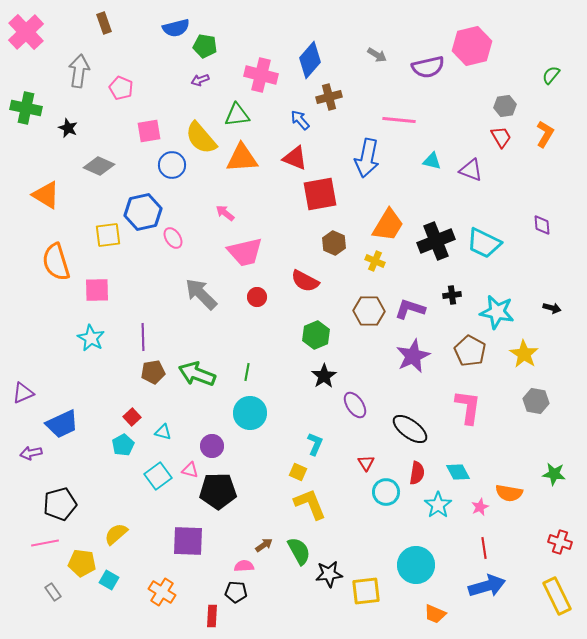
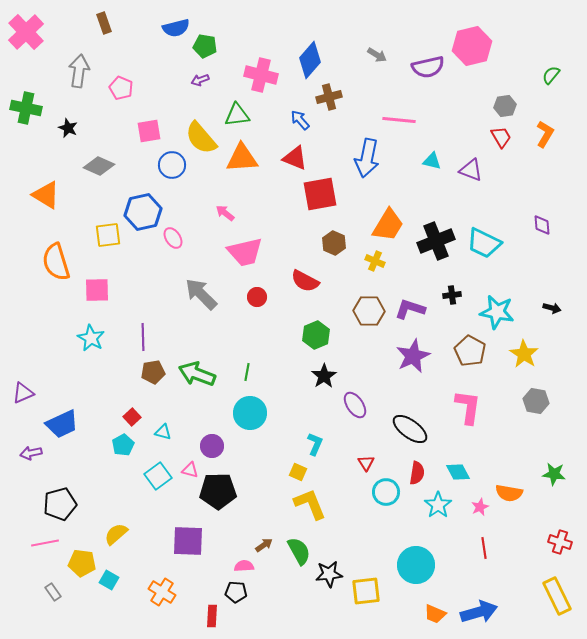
blue arrow at (487, 586): moved 8 px left, 26 px down
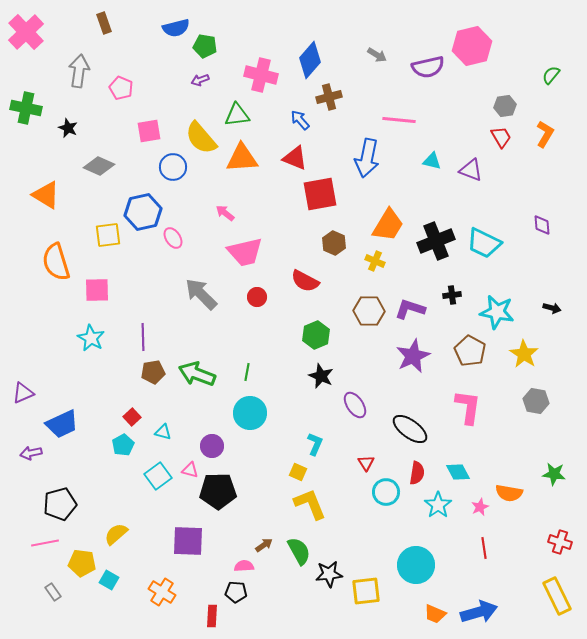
blue circle at (172, 165): moved 1 px right, 2 px down
black star at (324, 376): moved 3 px left; rotated 15 degrees counterclockwise
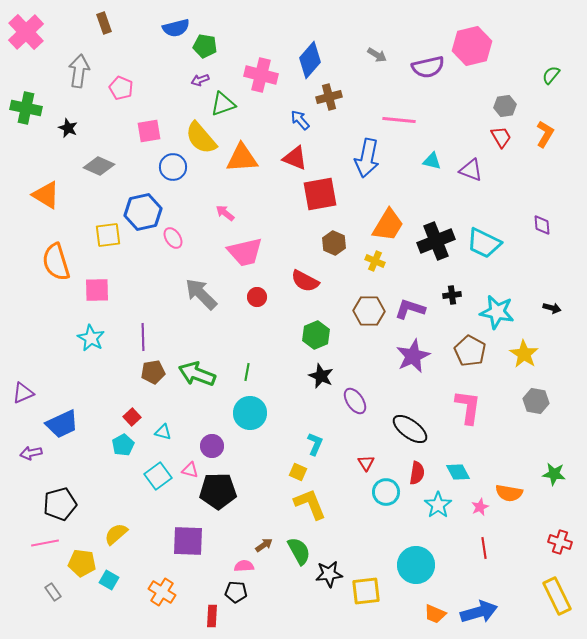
green triangle at (237, 115): moved 14 px left, 11 px up; rotated 12 degrees counterclockwise
purple ellipse at (355, 405): moved 4 px up
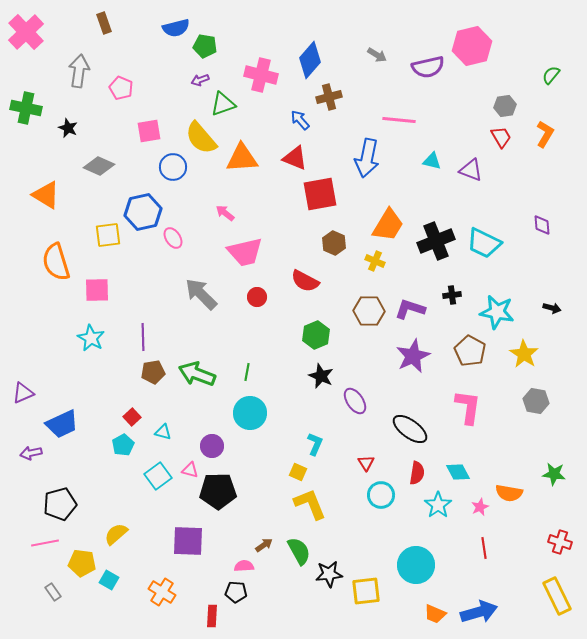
cyan circle at (386, 492): moved 5 px left, 3 px down
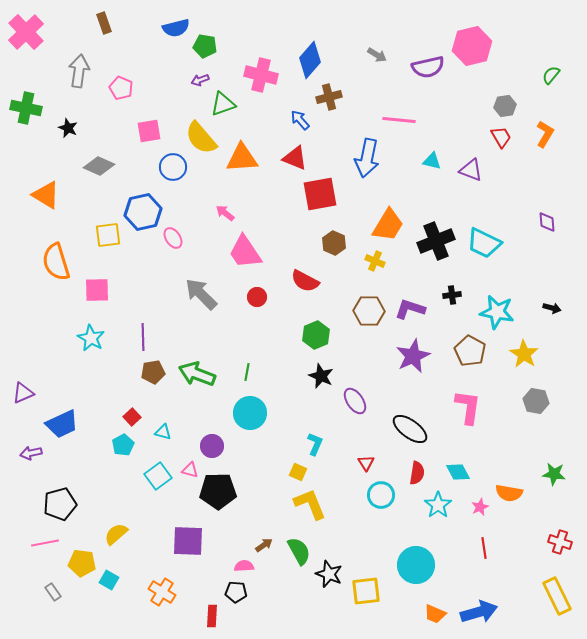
purple diamond at (542, 225): moved 5 px right, 3 px up
pink trapezoid at (245, 252): rotated 69 degrees clockwise
black star at (329, 574): rotated 28 degrees clockwise
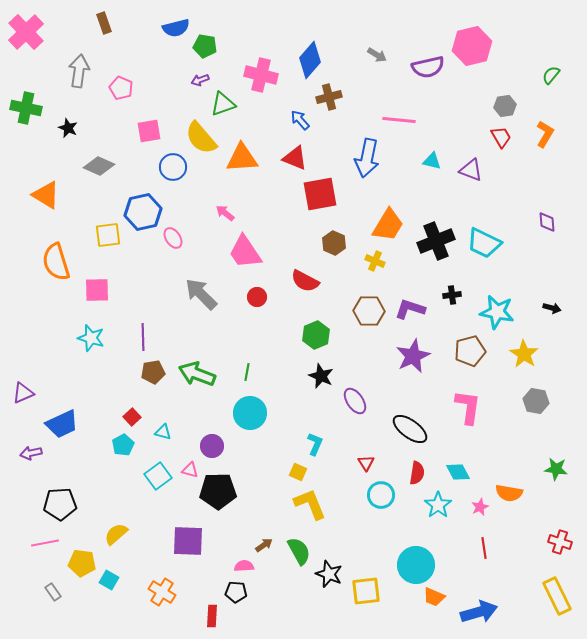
cyan star at (91, 338): rotated 12 degrees counterclockwise
brown pentagon at (470, 351): rotated 28 degrees clockwise
green star at (554, 474): moved 2 px right, 5 px up
black pentagon at (60, 504): rotated 12 degrees clockwise
orange trapezoid at (435, 614): moved 1 px left, 17 px up
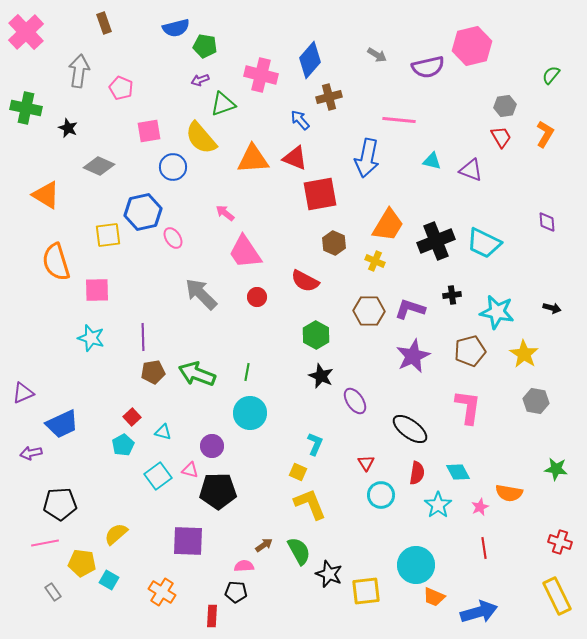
orange triangle at (242, 158): moved 11 px right, 1 px down
green hexagon at (316, 335): rotated 8 degrees counterclockwise
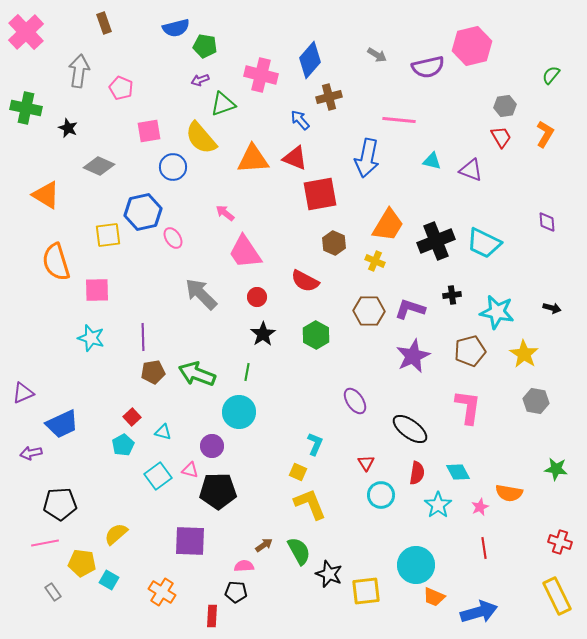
black star at (321, 376): moved 58 px left, 42 px up; rotated 15 degrees clockwise
cyan circle at (250, 413): moved 11 px left, 1 px up
purple square at (188, 541): moved 2 px right
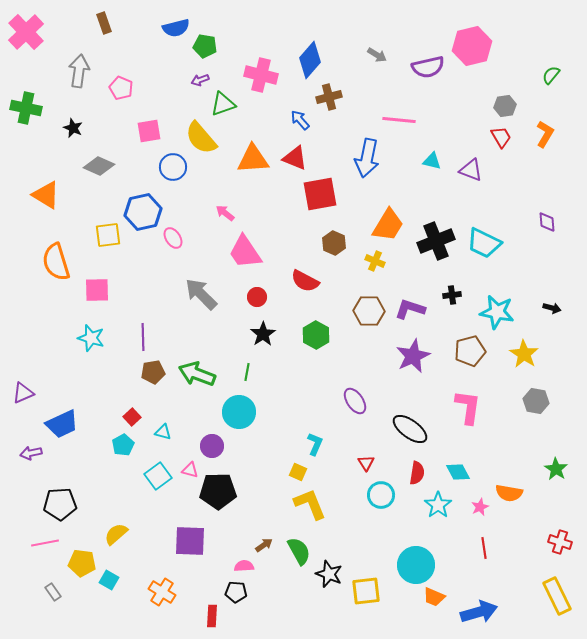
black star at (68, 128): moved 5 px right
green star at (556, 469): rotated 25 degrees clockwise
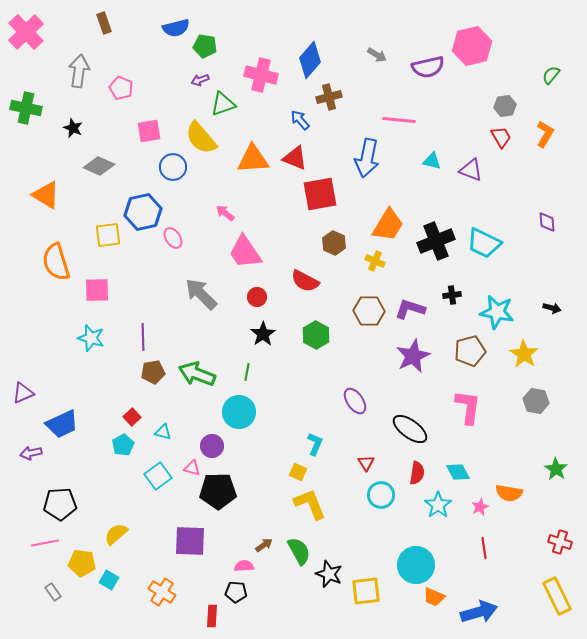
pink triangle at (190, 470): moved 2 px right, 2 px up
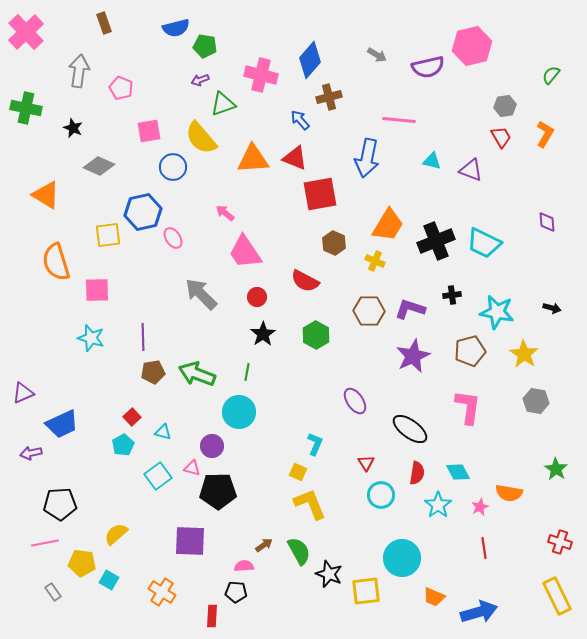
cyan circle at (416, 565): moved 14 px left, 7 px up
